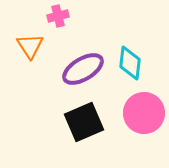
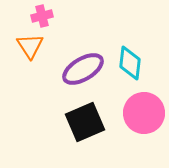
pink cross: moved 16 px left
black square: moved 1 px right
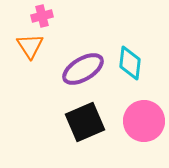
pink circle: moved 8 px down
